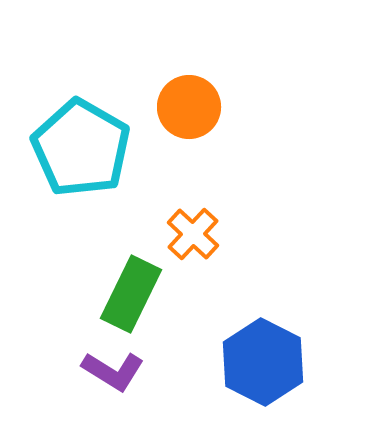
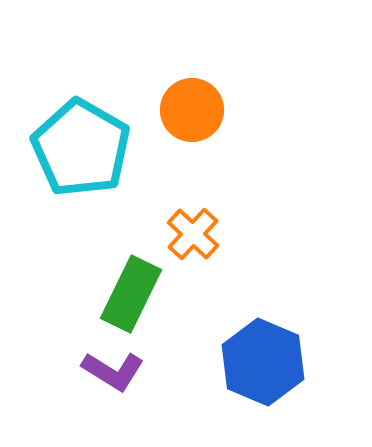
orange circle: moved 3 px right, 3 px down
blue hexagon: rotated 4 degrees counterclockwise
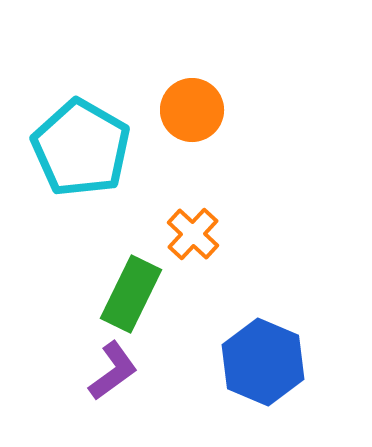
purple L-shape: rotated 68 degrees counterclockwise
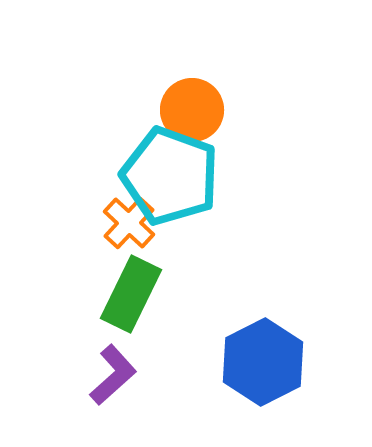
cyan pentagon: moved 89 px right, 28 px down; rotated 10 degrees counterclockwise
orange cross: moved 64 px left, 11 px up
blue hexagon: rotated 10 degrees clockwise
purple L-shape: moved 4 px down; rotated 6 degrees counterclockwise
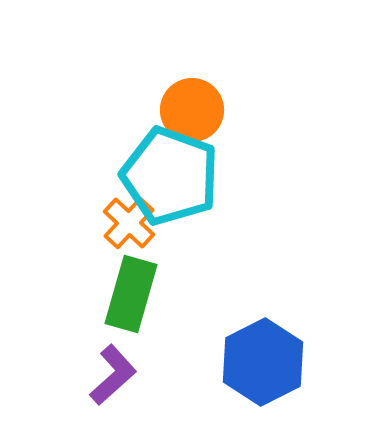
green rectangle: rotated 10 degrees counterclockwise
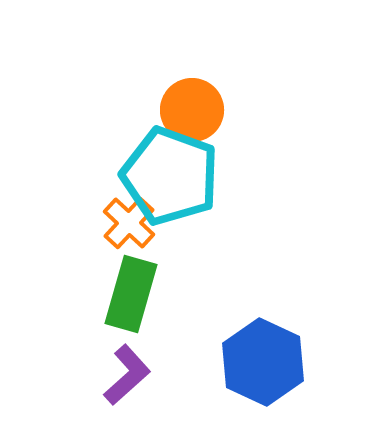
blue hexagon: rotated 8 degrees counterclockwise
purple L-shape: moved 14 px right
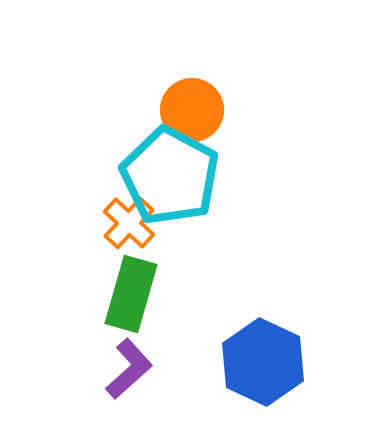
cyan pentagon: rotated 8 degrees clockwise
purple L-shape: moved 2 px right, 6 px up
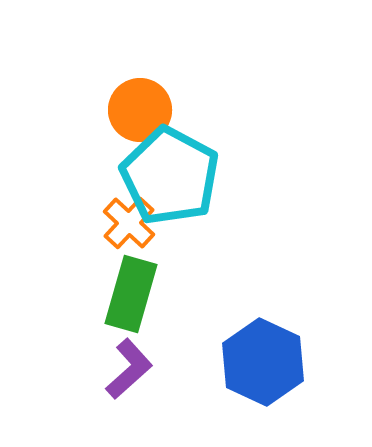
orange circle: moved 52 px left
